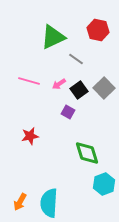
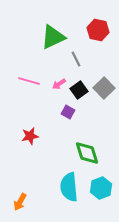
gray line: rotated 28 degrees clockwise
cyan hexagon: moved 3 px left, 4 px down
cyan semicircle: moved 20 px right, 16 px up; rotated 8 degrees counterclockwise
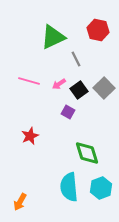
red star: rotated 12 degrees counterclockwise
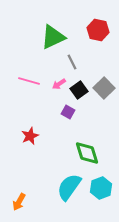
gray line: moved 4 px left, 3 px down
cyan semicircle: rotated 40 degrees clockwise
orange arrow: moved 1 px left
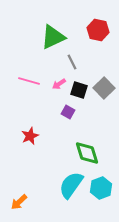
black square: rotated 36 degrees counterclockwise
cyan semicircle: moved 2 px right, 2 px up
orange arrow: rotated 18 degrees clockwise
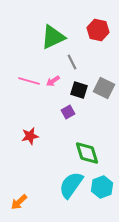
pink arrow: moved 6 px left, 3 px up
gray square: rotated 20 degrees counterclockwise
purple square: rotated 32 degrees clockwise
red star: rotated 12 degrees clockwise
cyan hexagon: moved 1 px right, 1 px up
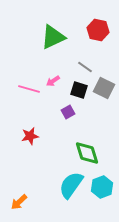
gray line: moved 13 px right, 5 px down; rotated 28 degrees counterclockwise
pink line: moved 8 px down
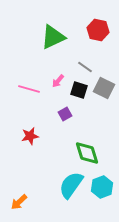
pink arrow: moved 5 px right; rotated 16 degrees counterclockwise
purple square: moved 3 px left, 2 px down
